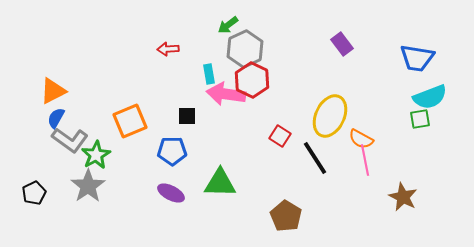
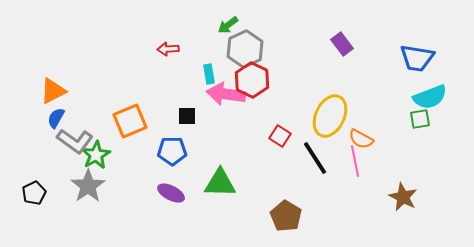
gray L-shape: moved 5 px right, 1 px down
pink line: moved 10 px left, 1 px down
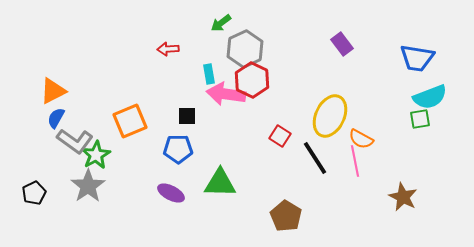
green arrow: moved 7 px left, 2 px up
blue pentagon: moved 6 px right, 2 px up
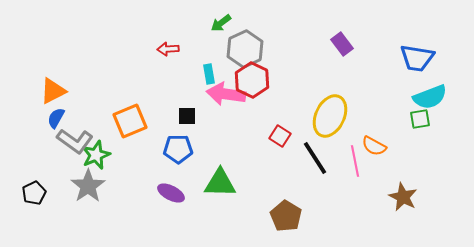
orange semicircle: moved 13 px right, 7 px down
green star: rotated 8 degrees clockwise
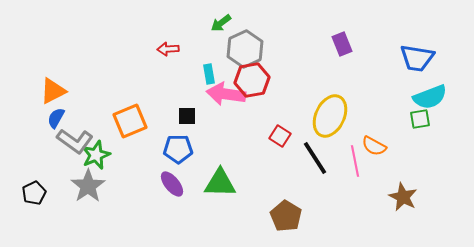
purple rectangle: rotated 15 degrees clockwise
red hexagon: rotated 24 degrees clockwise
purple ellipse: moved 1 px right, 9 px up; rotated 24 degrees clockwise
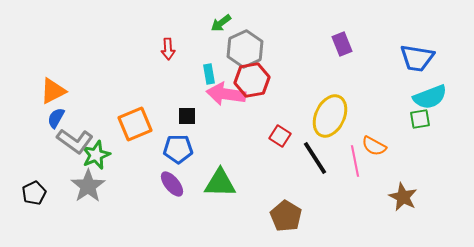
red arrow: rotated 90 degrees counterclockwise
orange square: moved 5 px right, 3 px down
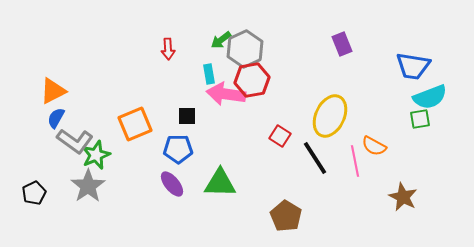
green arrow: moved 17 px down
blue trapezoid: moved 4 px left, 8 px down
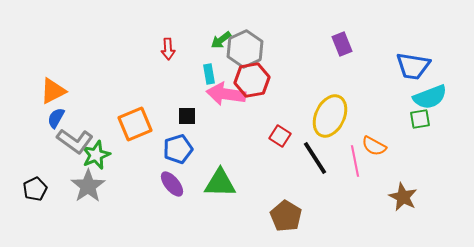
blue pentagon: rotated 16 degrees counterclockwise
black pentagon: moved 1 px right, 4 px up
